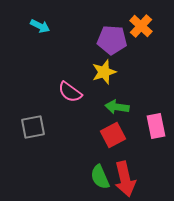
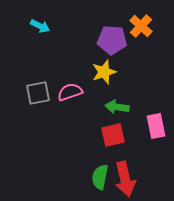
pink semicircle: rotated 125 degrees clockwise
gray square: moved 5 px right, 34 px up
red square: rotated 15 degrees clockwise
green semicircle: rotated 35 degrees clockwise
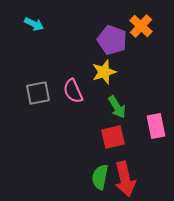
cyan arrow: moved 6 px left, 2 px up
purple pentagon: rotated 16 degrees clockwise
pink semicircle: moved 3 px right, 1 px up; rotated 95 degrees counterclockwise
green arrow: rotated 130 degrees counterclockwise
red square: moved 2 px down
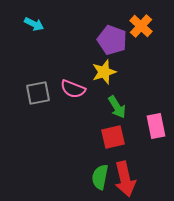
pink semicircle: moved 2 px up; rotated 45 degrees counterclockwise
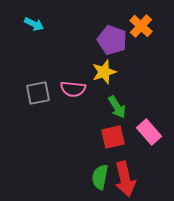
pink semicircle: rotated 15 degrees counterclockwise
pink rectangle: moved 7 px left, 6 px down; rotated 30 degrees counterclockwise
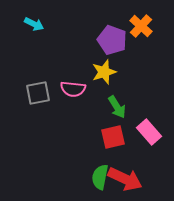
red arrow: rotated 52 degrees counterclockwise
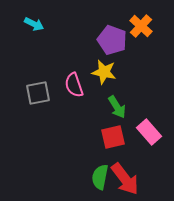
yellow star: rotated 30 degrees clockwise
pink semicircle: moved 1 px right, 4 px up; rotated 65 degrees clockwise
red arrow: rotated 28 degrees clockwise
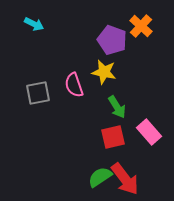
green semicircle: rotated 45 degrees clockwise
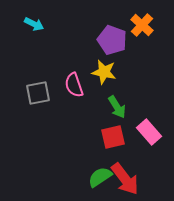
orange cross: moved 1 px right, 1 px up
